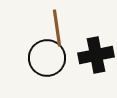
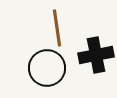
black circle: moved 10 px down
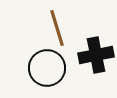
brown line: rotated 9 degrees counterclockwise
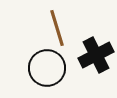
black cross: rotated 16 degrees counterclockwise
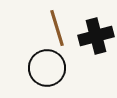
black cross: moved 19 px up; rotated 12 degrees clockwise
